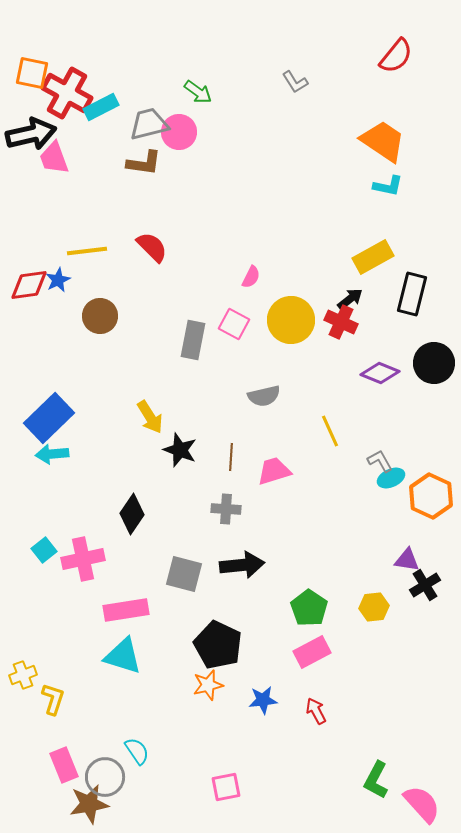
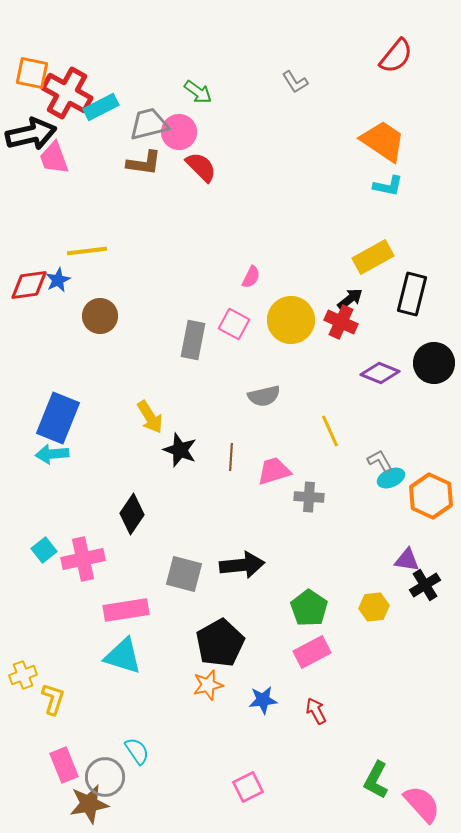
red semicircle at (152, 247): moved 49 px right, 80 px up
blue rectangle at (49, 418): moved 9 px right; rotated 24 degrees counterclockwise
gray cross at (226, 509): moved 83 px right, 12 px up
black pentagon at (218, 645): moved 2 px right, 2 px up; rotated 18 degrees clockwise
pink square at (226, 787): moved 22 px right; rotated 16 degrees counterclockwise
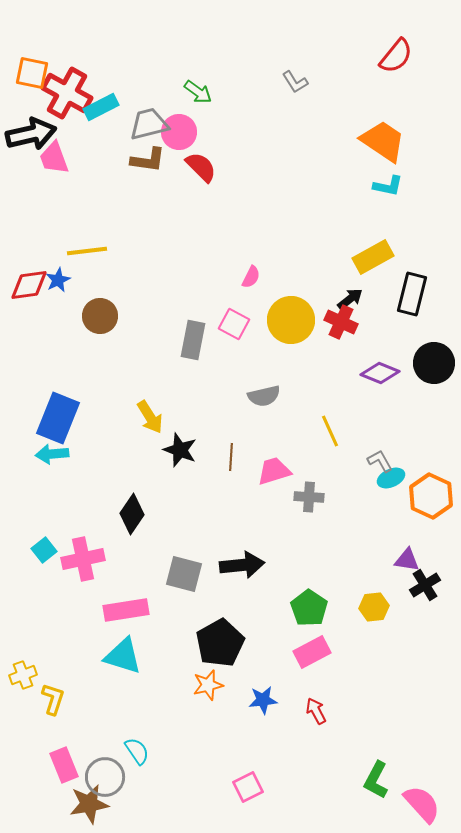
brown L-shape at (144, 163): moved 4 px right, 3 px up
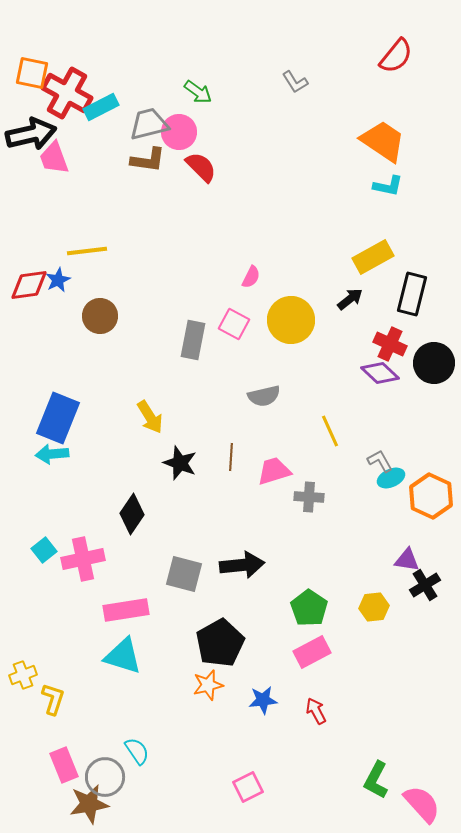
red cross at (341, 322): moved 49 px right, 22 px down
purple diamond at (380, 373): rotated 21 degrees clockwise
black star at (180, 450): moved 13 px down
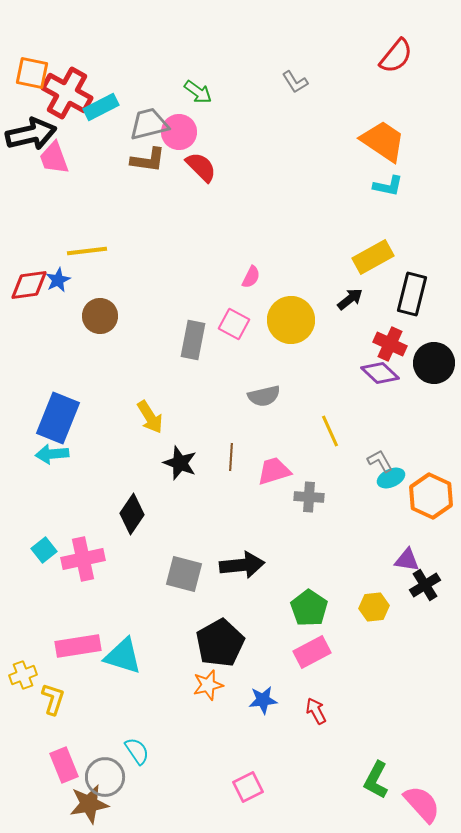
pink rectangle at (126, 610): moved 48 px left, 36 px down
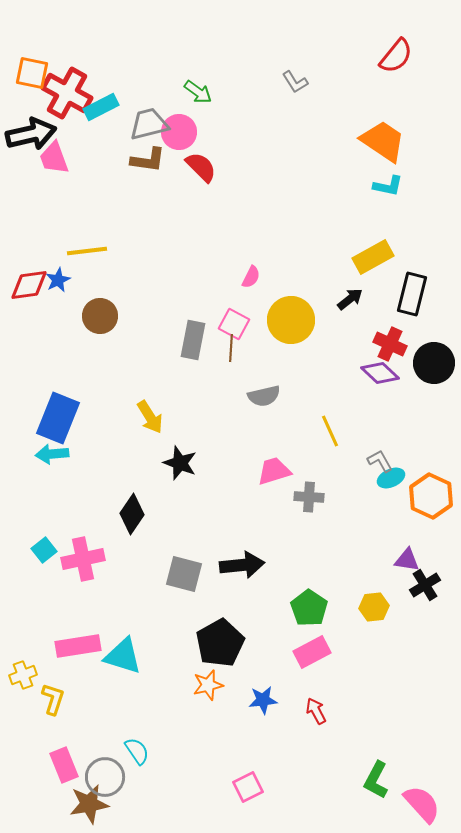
brown line at (231, 457): moved 109 px up
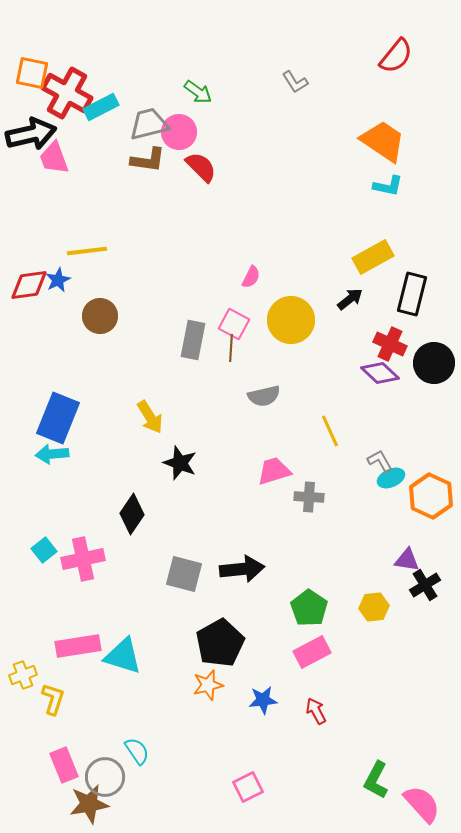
black arrow at (242, 565): moved 4 px down
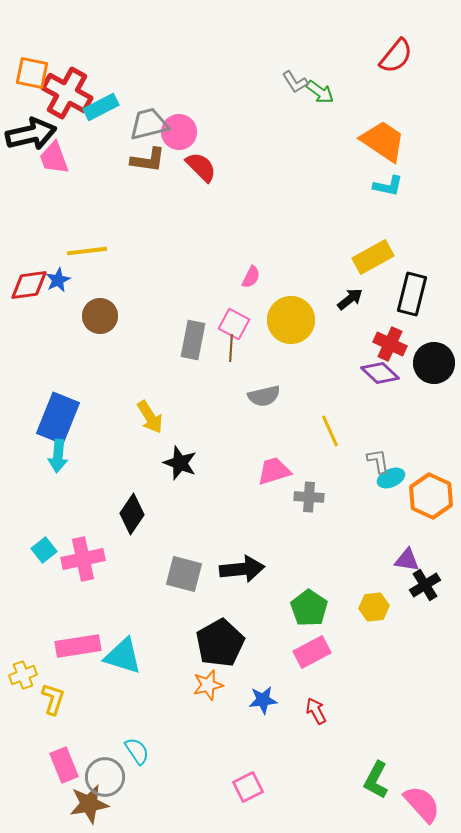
green arrow at (198, 92): moved 122 px right
cyan arrow at (52, 454): moved 6 px right, 2 px down; rotated 80 degrees counterclockwise
gray L-shape at (380, 461): moved 2 px left; rotated 20 degrees clockwise
